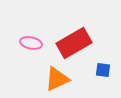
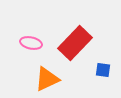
red rectangle: moved 1 px right; rotated 16 degrees counterclockwise
orange triangle: moved 10 px left
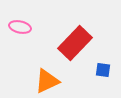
pink ellipse: moved 11 px left, 16 px up
orange triangle: moved 2 px down
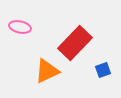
blue square: rotated 28 degrees counterclockwise
orange triangle: moved 10 px up
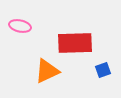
pink ellipse: moved 1 px up
red rectangle: rotated 44 degrees clockwise
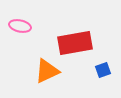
red rectangle: rotated 8 degrees counterclockwise
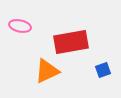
red rectangle: moved 4 px left, 1 px up
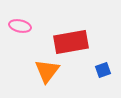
orange triangle: rotated 28 degrees counterclockwise
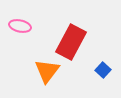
red rectangle: rotated 52 degrees counterclockwise
blue square: rotated 28 degrees counterclockwise
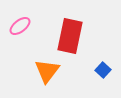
pink ellipse: rotated 50 degrees counterclockwise
red rectangle: moved 1 px left, 6 px up; rotated 16 degrees counterclockwise
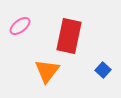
red rectangle: moved 1 px left
